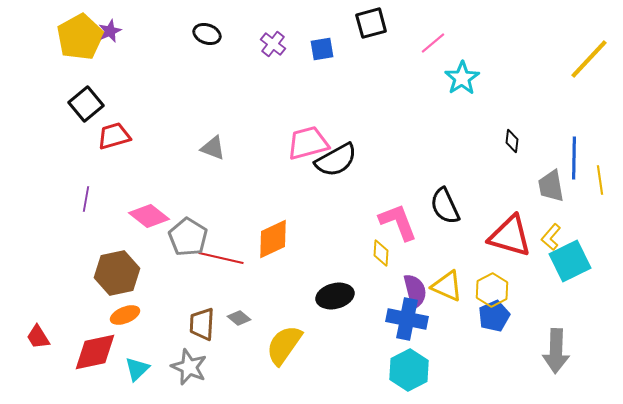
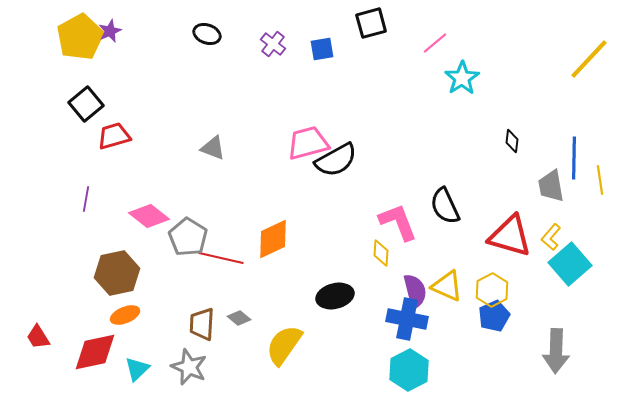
pink line at (433, 43): moved 2 px right
cyan square at (570, 261): moved 3 px down; rotated 15 degrees counterclockwise
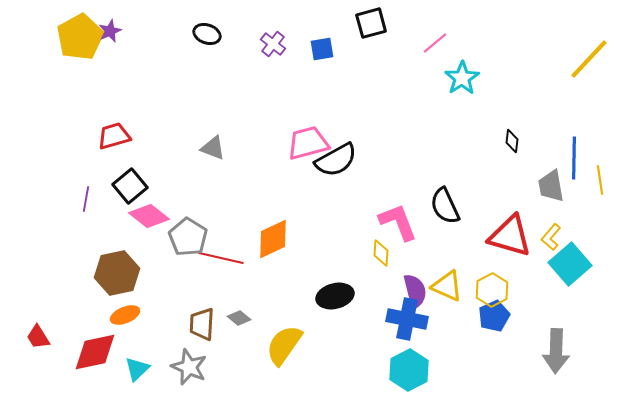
black square at (86, 104): moved 44 px right, 82 px down
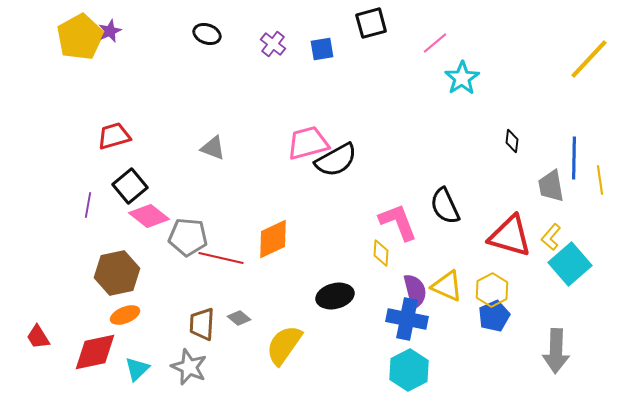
purple line at (86, 199): moved 2 px right, 6 px down
gray pentagon at (188, 237): rotated 27 degrees counterclockwise
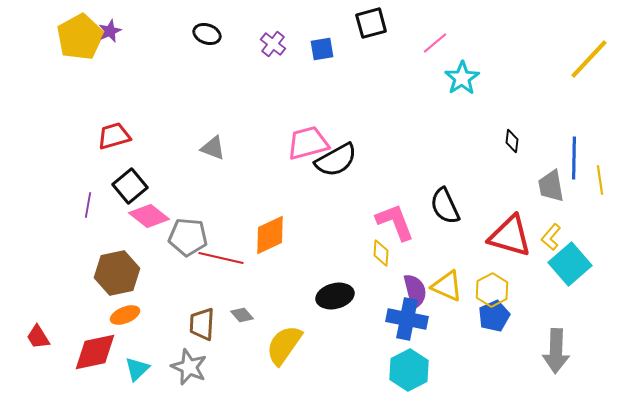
pink L-shape at (398, 222): moved 3 px left
orange diamond at (273, 239): moved 3 px left, 4 px up
gray diamond at (239, 318): moved 3 px right, 3 px up; rotated 10 degrees clockwise
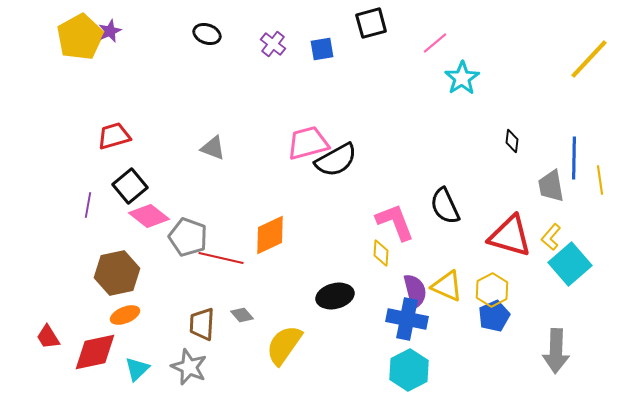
gray pentagon at (188, 237): rotated 15 degrees clockwise
red trapezoid at (38, 337): moved 10 px right
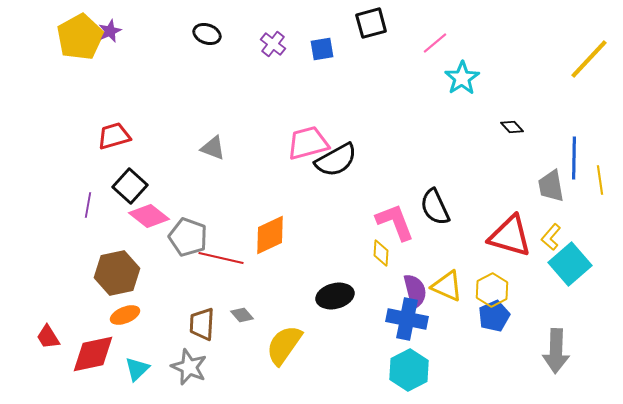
black diamond at (512, 141): moved 14 px up; rotated 50 degrees counterclockwise
black square at (130, 186): rotated 8 degrees counterclockwise
black semicircle at (445, 206): moved 10 px left, 1 px down
red diamond at (95, 352): moved 2 px left, 2 px down
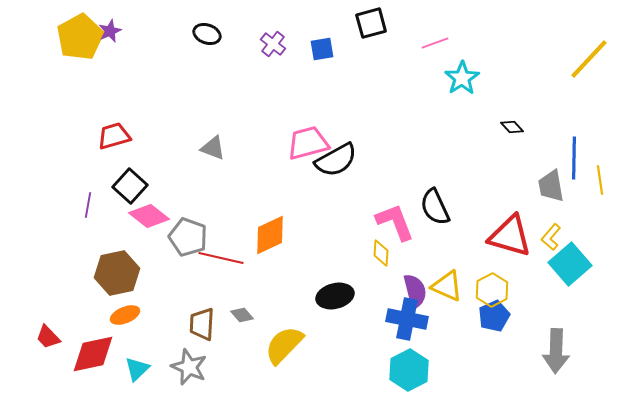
pink line at (435, 43): rotated 20 degrees clockwise
red trapezoid at (48, 337): rotated 12 degrees counterclockwise
yellow semicircle at (284, 345): rotated 9 degrees clockwise
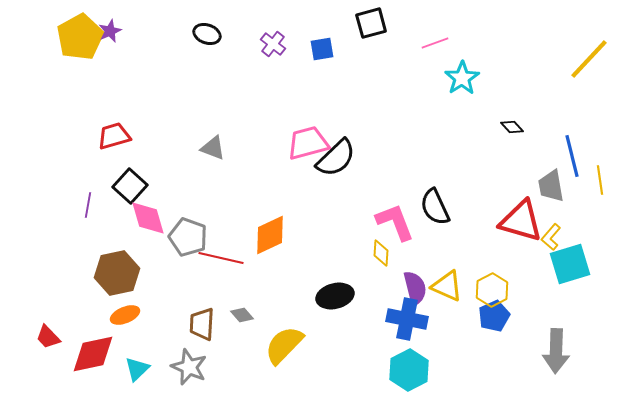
blue line at (574, 158): moved 2 px left, 2 px up; rotated 15 degrees counterclockwise
black semicircle at (336, 160): moved 2 px up; rotated 15 degrees counterclockwise
pink diamond at (149, 216): moved 1 px left, 2 px down; rotated 36 degrees clockwise
red triangle at (510, 236): moved 11 px right, 15 px up
cyan square at (570, 264): rotated 24 degrees clockwise
purple semicircle at (415, 291): moved 3 px up
